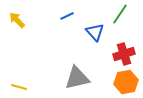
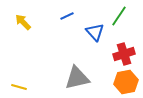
green line: moved 1 px left, 2 px down
yellow arrow: moved 6 px right, 2 px down
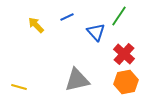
blue line: moved 1 px down
yellow arrow: moved 13 px right, 3 px down
blue triangle: moved 1 px right
red cross: rotated 30 degrees counterclockwise
gray triangle: moved 2 px down
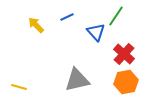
green line: moved 3 px left
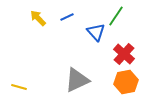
yellow arrow: moved 2 px right, 7 px up
gray triangle: rotated 12 degrees counterclockwise
